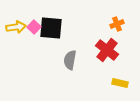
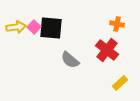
orange cross: rotated 32 degrees clockwise
gray semicircle: rotated 60 degrees counterclockwise
yellow rectangle: rotated 56 degrees counterclockwise
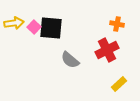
yellow arrow: moved 2 px left, 4 px up
red cross: rotated 25 degrees clockwise
yellow rectangle: moved 1 px left, 1 px down
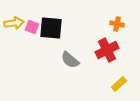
pink square: moved 2 px left; rotated 24 degrees counterclockwise
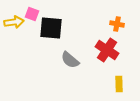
yellow arrow: moved 1 px up
pink square: moved 13 px up
red cross: rotated 30 degrees counterclockwise
yellow rectangle: rotated 49 degrees counterclockwise
